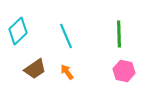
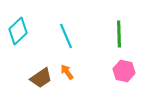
brown trapezoid: moved 6 px right, 9 px down
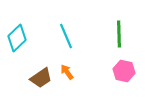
cyan diamond: moved 1 px left, 7 px down
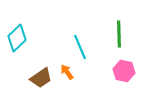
cyan line: moved 14 px right, 11 px down
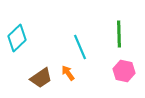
orange arrow: moved 1 px right, 1 px down
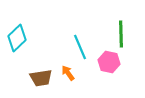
green line: moved 2 px right
pink hexagon: moved 15 px left, 9 px up
brown trapezoid: rotated 25 degrees clockwise
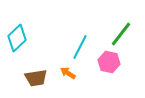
green line: rotated 40 degrees clockwise
cyan line: rotated 50 degrees clockwise
orange arrow: rotated 21 degrees counterclockwise
brown trapezoid: moved 5 px left
